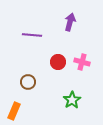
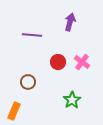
pink cross: rotated 21 degrees clockwise
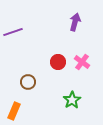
purple arrow: moved 5 px right
purple line: moved 19 px left, 3 px up; rotated 24 degrees counterclockwise
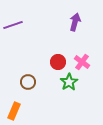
purple line: moved 7 px up
green star: moved 3 px left, 18 px up
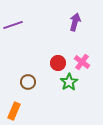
red circle: moved 1 px down
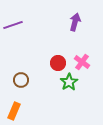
brown circle: moved 7 px left, 2 px up
